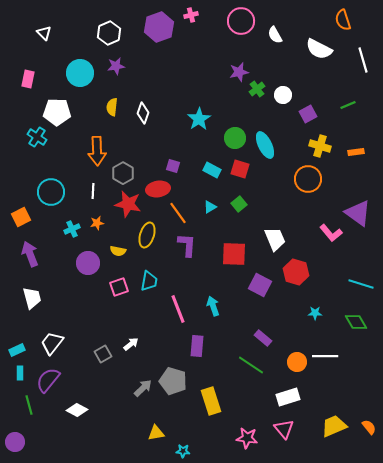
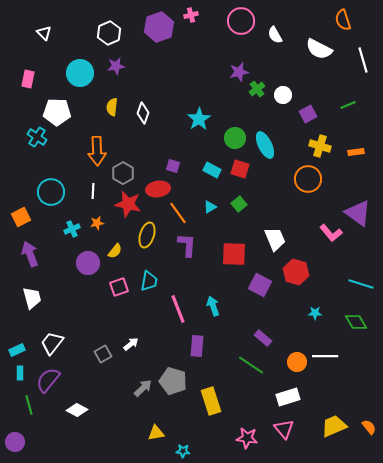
yellow semicircle at (118, 251): moved 3 px left; rotated 63 degrees counterclockwise
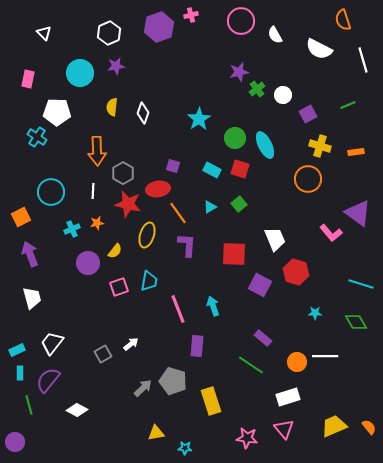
cyan star at (183, 451): moved 2 px right, 3 px up
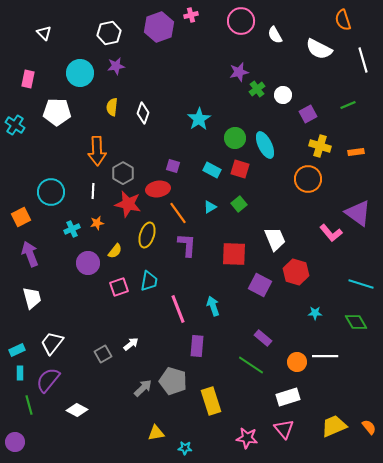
white hexagon at (109, 33): rotated 10 degrees clockwise
cyan cross at (37, 137): moved 22 px left, 12 px up
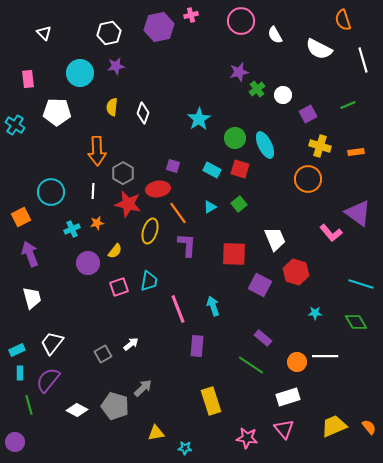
purple hexagon at (159, 27): rotated 8 degrees clockwise
pink rectangle at (28, 79): rotated 18 degrees counterclockwise
yellow ellipse at (147, 235): moved 3 px right, 4 px up
gray pentagon at (173, 381): moved 58 px left, 25 px down
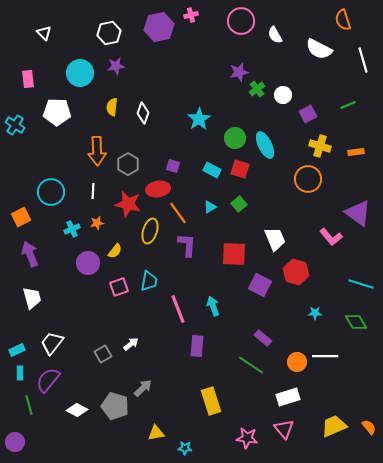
gray hexagon at (123, 173): moved 5 px right, 9 px up
pink L-shape at (331, 233): moved 4 px down
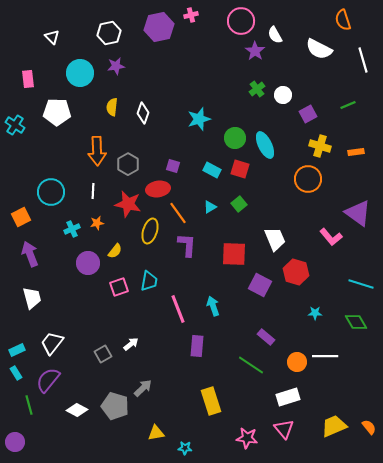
white triangle at (44, 33): moved 8 px right, 4 px down
purple star at (239, 72): moved 16 px right, 21 px up; rotated 24 degrees counterclockwise
cyan star at (199, 119): rotated 15 degrees clockwise
purple rectangle at (263, 338): moved 3 px right, 1 px up
cyan rectangle at (20, 373): moved 4 px left; rotated 32 degrees counterclockwise
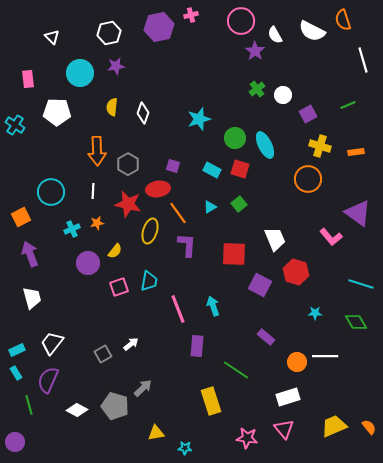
white semicircle at (319, 49): moved 7 px left, 18 px up
green line at (251, 365): moved 15 px left, 5 px down
purple semicircle at (48, 380): rotated 16 degrees counterclockwise
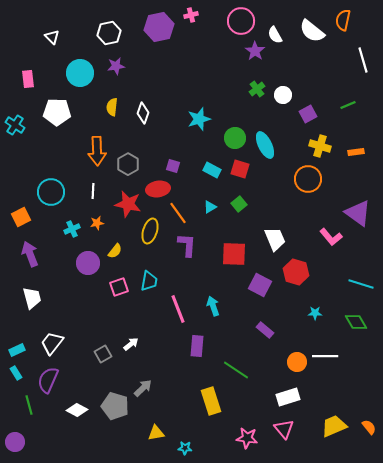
orange semicircle at (343, 20): rotated 30 degrees clockwise
white semicircle at (312, 31): rotated 12 degrees clockwise
purple rectangle at (266, 337): moved 1 px left, 7 px up
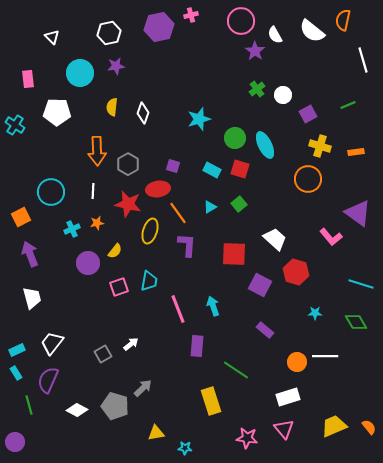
white trapezoid at (275, 239): rotated 25 degrees counterclockwise
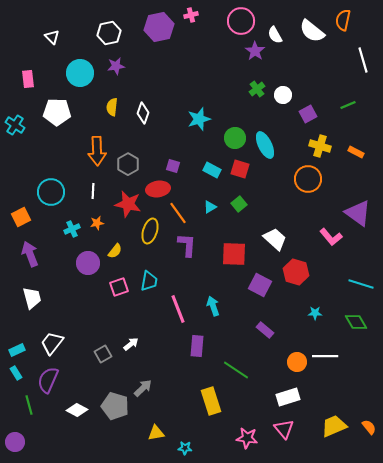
orange rectangle at (356, 152): rotated 35 degrees clockwise
